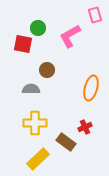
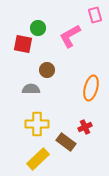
yellow cross: moved 2 px right, 1 px down
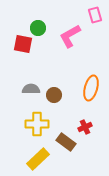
brown circle: moved 7 px right, 25 px down
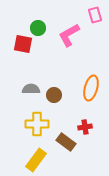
pink L-shape: moved 1 px left, 1 px up
red cross: rotated 16 degrees clockwise
yellow rectangle: moved 2 px left, 1 px down; rotated 10 degrees counterclockwise
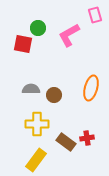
red cross: moved 2 px right, 11 px down
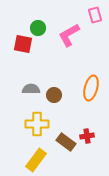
red cross: moved 2 px up
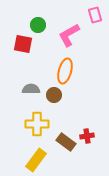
green circle: moved 3 px up
orange ellipse: moved 26 px left, 17 px up
